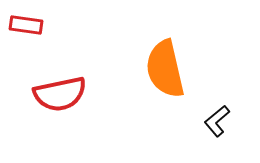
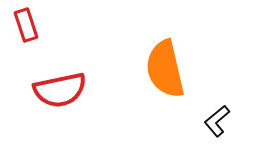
red rectangle: rotated 64 degrees clockwise
red semicircle: moved 4 px up
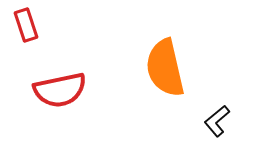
orange semicircle: moved 1 px up
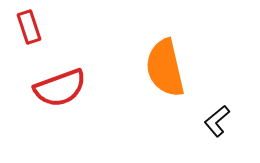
red rectangle: moved 3 px right, 2 px down
red semicircle: moved 2 px up; rotated 8 degrees counterclockwise
